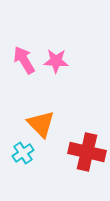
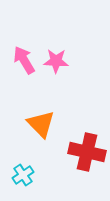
cyan cross: moved 22 px down
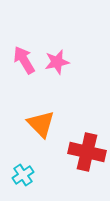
pink star: moved 1 px right, 1 px down; rotated 15 degrees counterclockwise
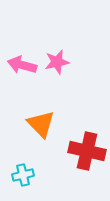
pink arrow: moved 2 px left, 5 px down; rotated 44 degrees counterclockwise
red cross: moved 1 px up
cyan cross: rotated 20 degrees clockwise
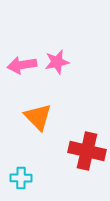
pink arrow: rotated 24 degrees counterclockwise
orange triangle: moved 3 px left, 7 px up
cyan cross: moved 2 px left, 3 px down; rotated 15 degrees clockwise
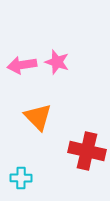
pink star: rotated 30 degrees clockwise
